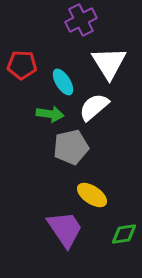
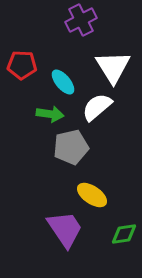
white triangle: moved 4 px right, 4 px down
cyan ellipse: rotated 8 degrees counterclockwise
white semicircle: moved 3 px right
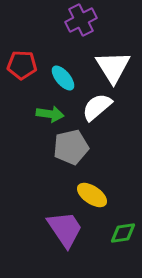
cyan ellipse: moved 4 px up
green diamond: moved 1 px left, 1 px up
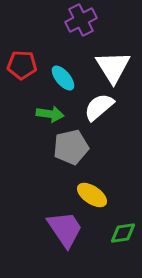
white semicircle: moved 2 px right
